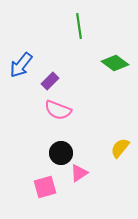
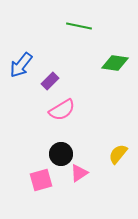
green line: rotated 70 degrees counterclockwise
green diamond: rotated 28 degrees counterclockwise
pink semicircle: moved 4 px right; rotated 52 degrees counterclockwise
yellow semicircle: moved 2 px left, 6 px down
black circle: moved 1 px down
pink square: moved 4 px left, 7 px up
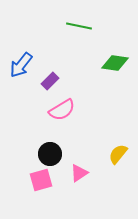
black circle: moved 11 px left
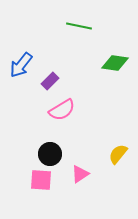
pink triangle: moved 1 px right, 1 px down
pink square: rotated 20 degrees clockwise
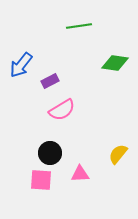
green line: rotated 20 degrees counterclockwise
purple rectangle: rotated 18 degrees clockwise
black circle: moved 1 px up
pink triangle: rotated 30 degrees clockwise
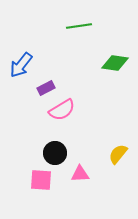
purple rectangle: moved 4 px left, 7 px down
black circle: moved 5 px right
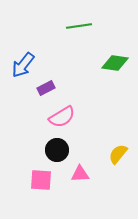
blue arrow: moved 2 px right
pink semicircle: moved 7 px down
black circle: moved 2 px right, 3 px up
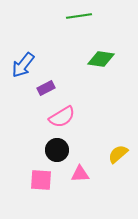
green line: moved 10 px up
green diamond: moved 14 px left, 4 px up
yellow semicircle: rotated 10 degrees clockwise
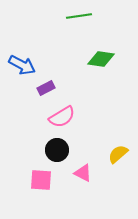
blue arrow: moved 1 px left; rotated 100 degrees counterclockwise
pink triangle: moved 3 px right, 1 px up; rotated 30 degrees clockwise
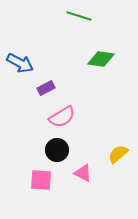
green line: rotated 25 degrees clockwise
blue arrow: moved 2 px left, 2 px up
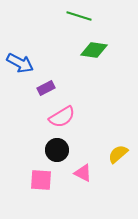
green diamond: moved 7 px left, 9 px up
